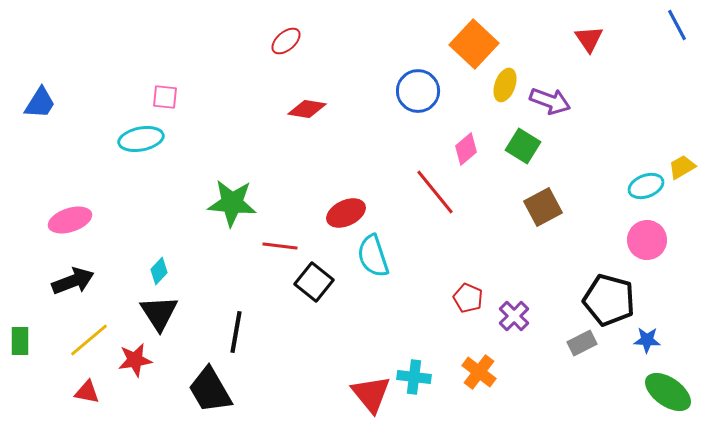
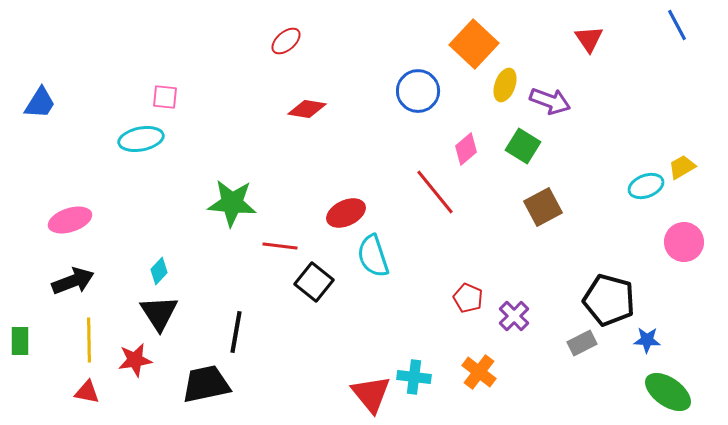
pink circle at (647, 240): moved 37 px right, 2 px down
yellow line at (89, 340): rotated 51 degrees counterclockwise
black trapezoid at (210, 390): moved 4 px left, 6 px up; rotated 108 degrees clockwise
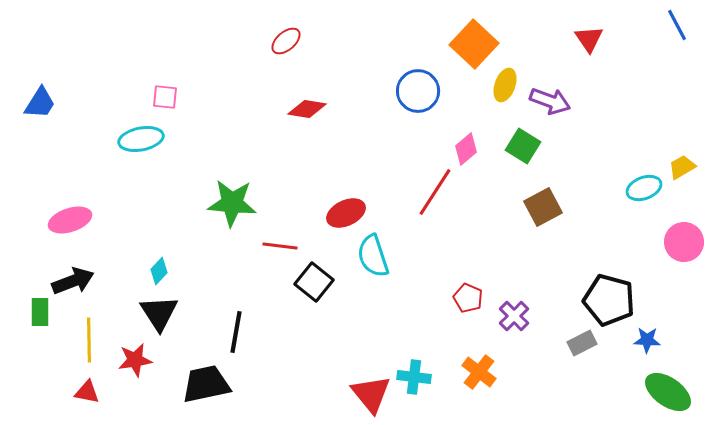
cyan ellipse at (646, 186): moved 2 px left, 2 px down
red line at (435, 192): rotated 72 degrees clockwise
green rectangle at (20, 341): moved 20 px right, 29 px up
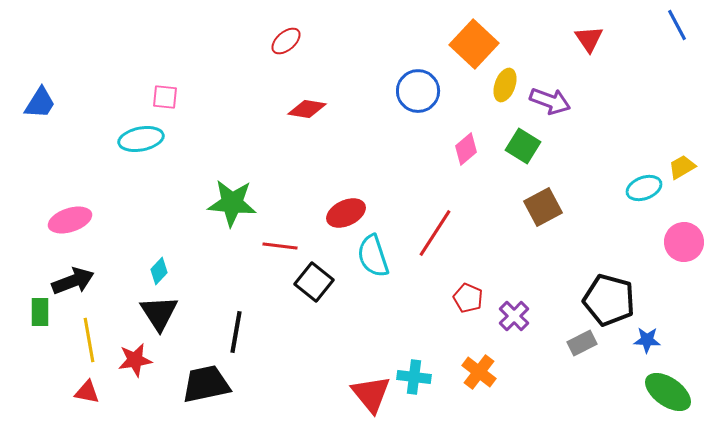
red line at (435, 192): moved 41 px down
yellow line at (89, 340): rotated 9 degrees counterclockwise
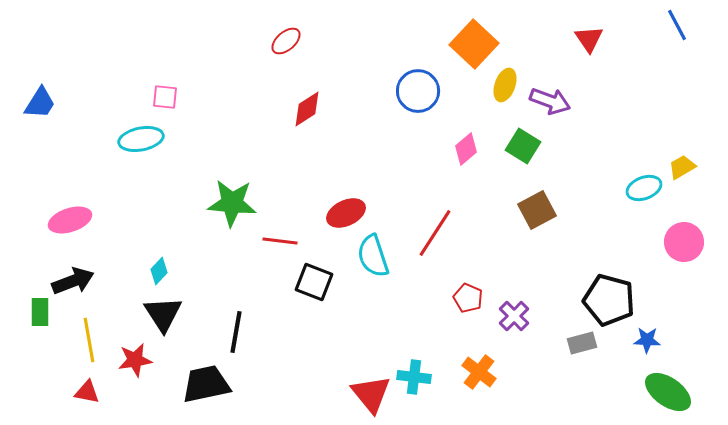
red diamond at (307, 109): rotated 42 degrees counterclockwise
brown square at (543, 207): moved 6 px left, 3 px down
red line at (280, 246): moved 5 px up
black square at (314, 282): rotated 18 degrees counterclockwise
black triangle at (159, 313): moved 4 px right, 1 px down
gray rectangle at (582, 343): rotated 12 degrees clockwise
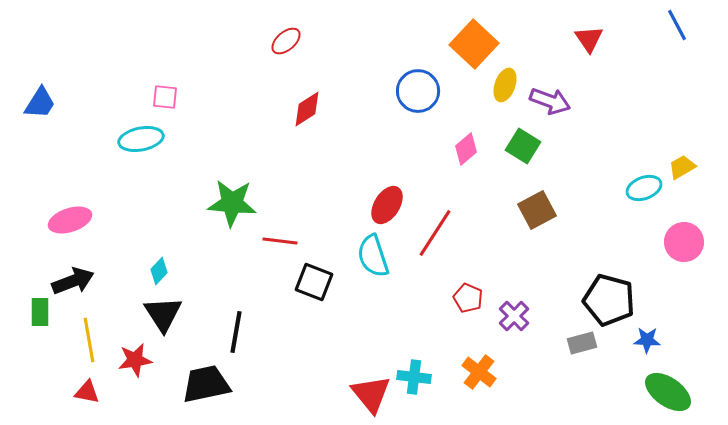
red ellipse at (346, 213): moved 41 px right, 8 px up; rotated 33 degrees counterclockwise
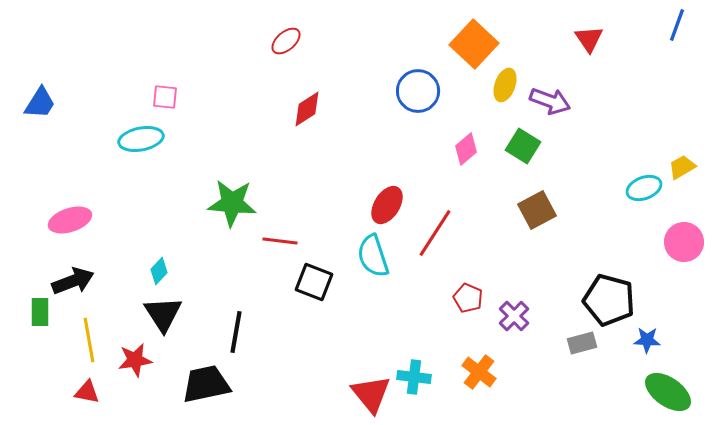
blue line at (677, 25): rotated 48 degrees clockwise
